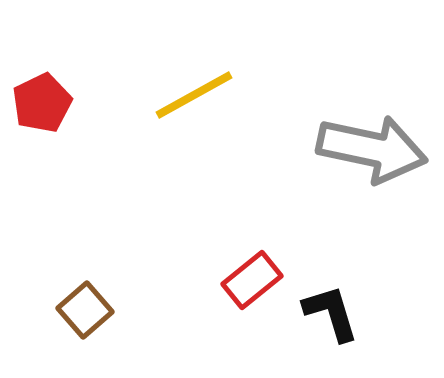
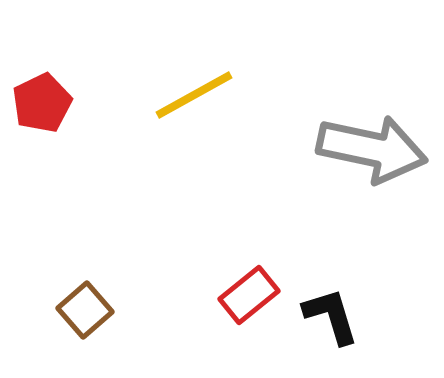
red rectangle: moved 3 px left, 15 px down
black L-shape: moved 3 px down
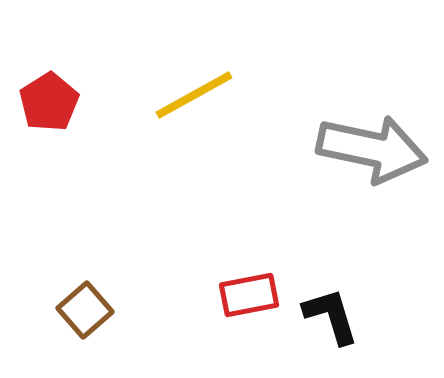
red pentagon: moved 7 px right, 1 px up; rotated 6 degrees counterclockwise
red rectangle: rotated 28 degrees clockwise
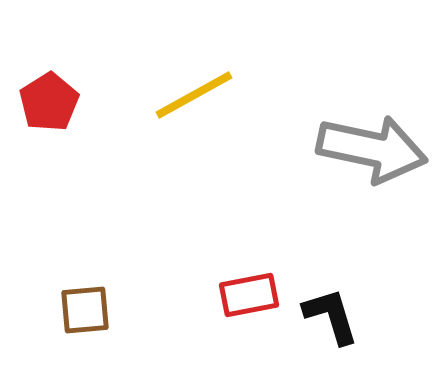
brown square: rotated 36 degrees clockwise
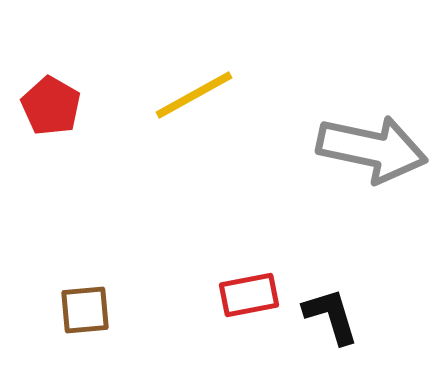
red pentagon: moved 2 px right, 4 px down; rotated 10 degrees counterclockwise
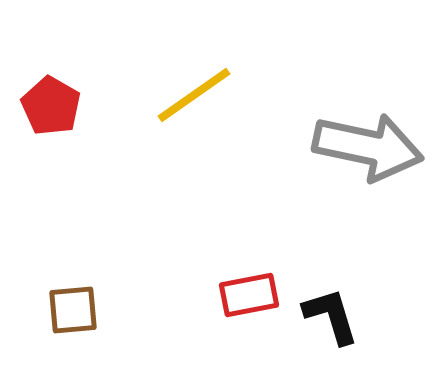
yellow line: rotated 6 degrees counterclockwise
gray arrow: moved 4 px left, 2 px up
brown square: moved 12 px left
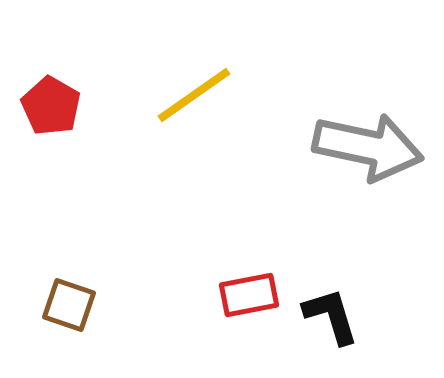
brown square: moved 4 px left, 5 px up; rotated 24 degrees clockwise
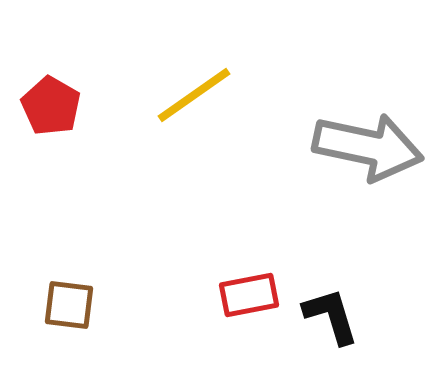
brown square: rotated 12 degrees counterclockwise
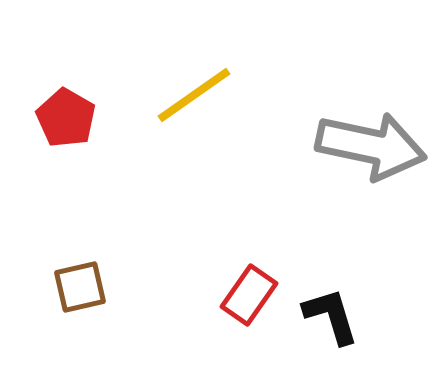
red pentagon: moved 15 px right, 12 px down
gray arrow: moved 3 px right, 1 px up
red rectangle: rotated 44 degrees counterclockwise
brown square: moved 11 px right, 18 px up; rotated 20 degrees counterclockwise
